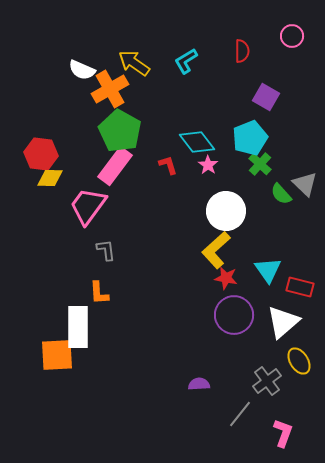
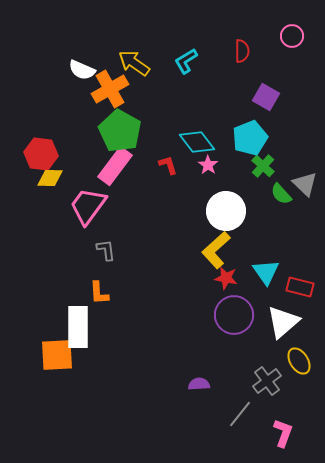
green cross: moved 3 px right, 2 px down
cyan triangle: moved 2 px left, 2 px down
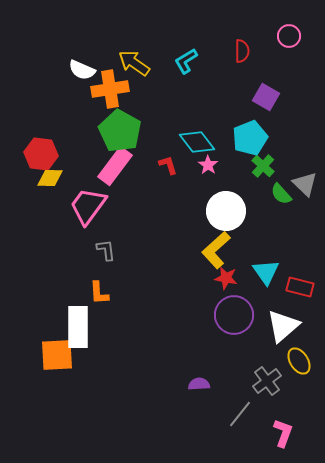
pink circle: moved 3 px left
orange cross: rotated 21 degrees clockwise
white triangle: moved 4 px down
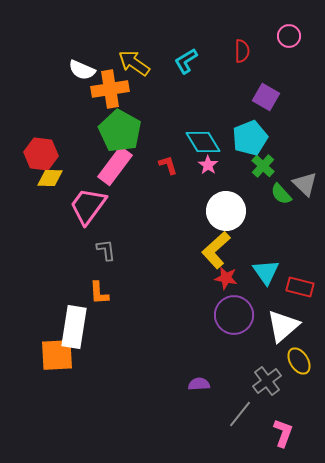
cyan diamond: moved 6 px right; rotated 6 degrees clockwise
white rectangle: moved 4 px left; rotated 9 degrees clockwise
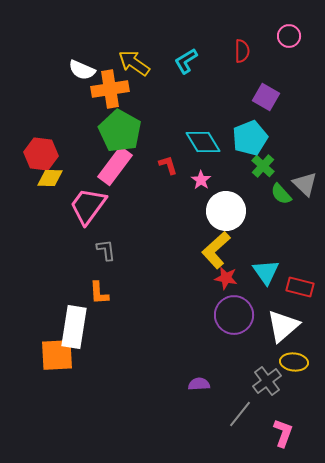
pink star: moved 7 px left, 15 px down
yellow ellipse: moved 5 px left, 1 px down; rotated 52 degrees counterclockwise
